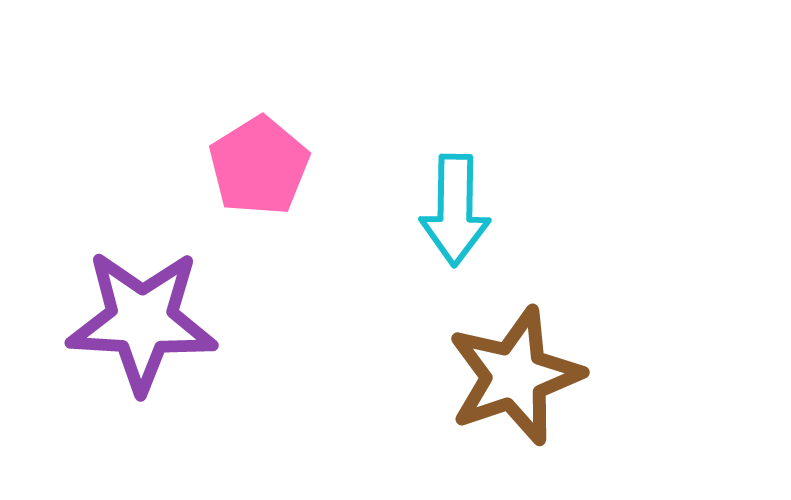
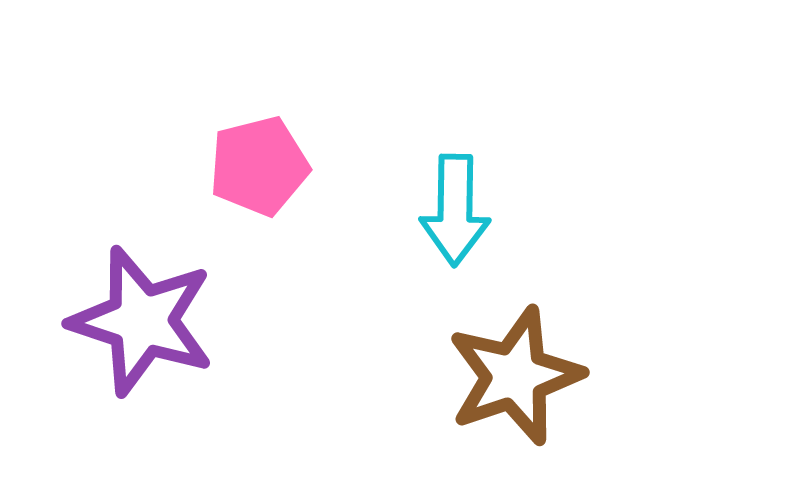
pink pentagon: rotated 18 degrees clockwise
purple star: rotated 15 degrees clockwise
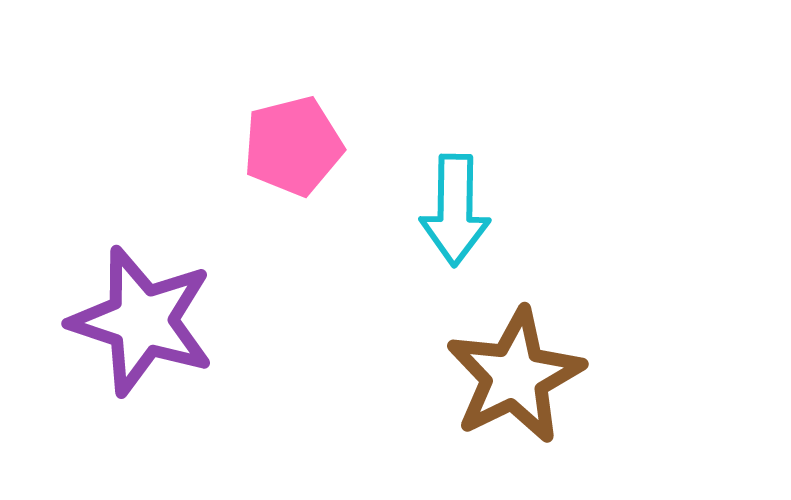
pink pentagon: moved 34 px right, 20 px up
brown star: rotated 7 degrees counterclockwise
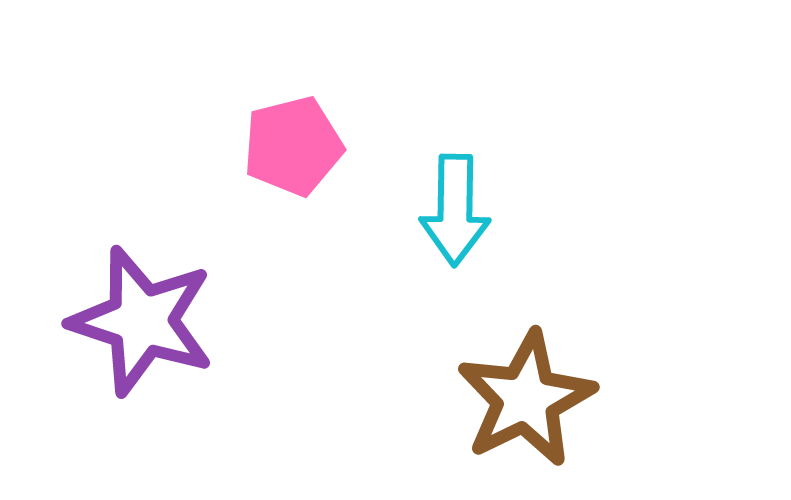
brown star: moved 11 px right, 23 px down
